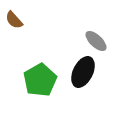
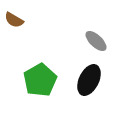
brown semicircle: rotated 18 degrees counterclockwise
black ellipse: moved 6 px right, 8 px down
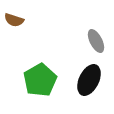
brown semicircle: rotated 12 degrees counterclockwise
gray ellipse: rotated 20 degrees clockwise
